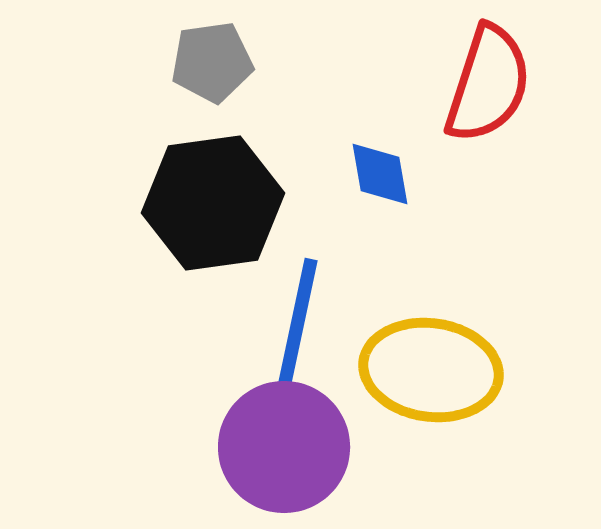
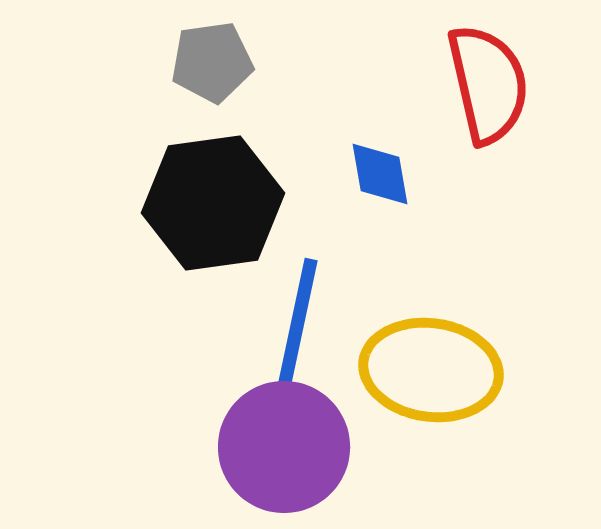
red semicircle: rotated 31 degrees counterclockwise
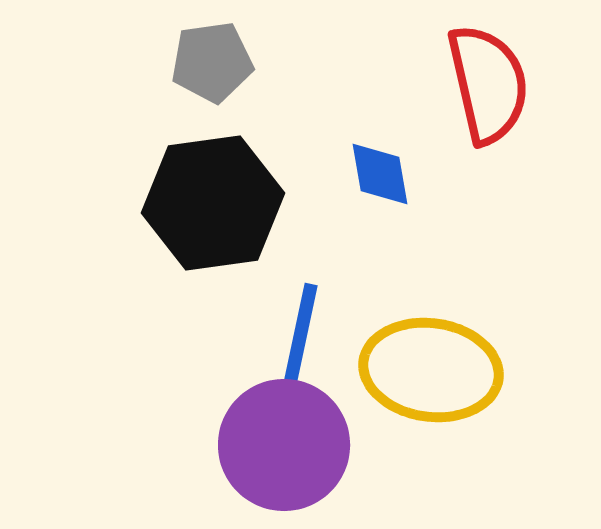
blue line: moved 25 px down
purple circle: moved 2 px up
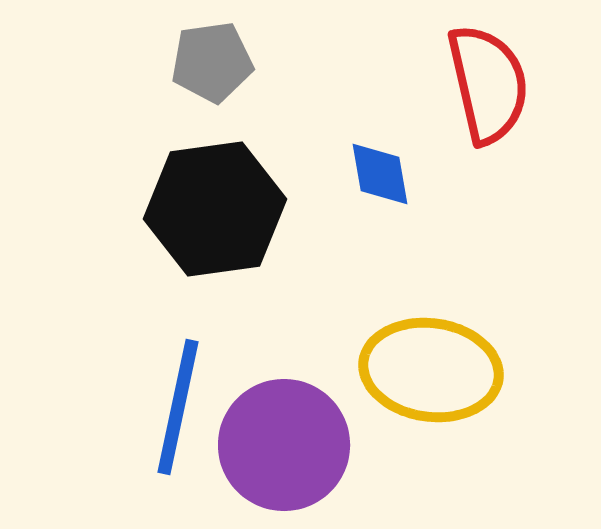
black hexagon: moved 2 px right, 6 px down
blue line: moved 119 px left, 56 px down
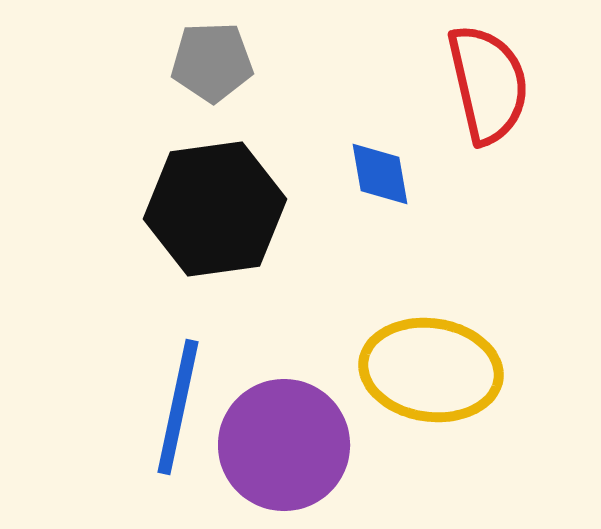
gray pentagon: rotated 6 degrees clockwise
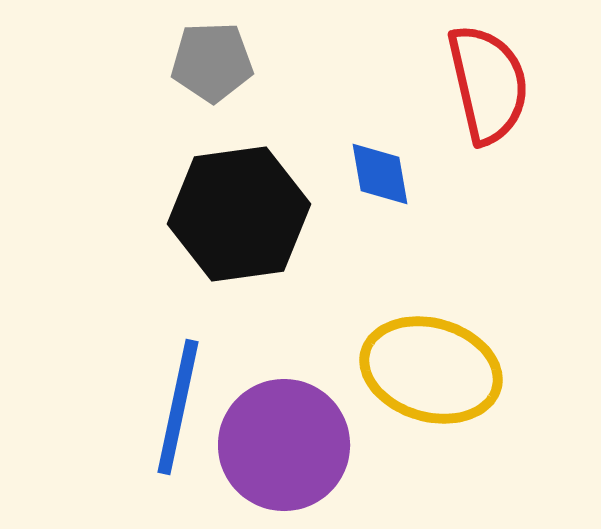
black hexagon: moved 24 px right, 5 px down
yellow ellipse: rotated 8 degrees clockwise
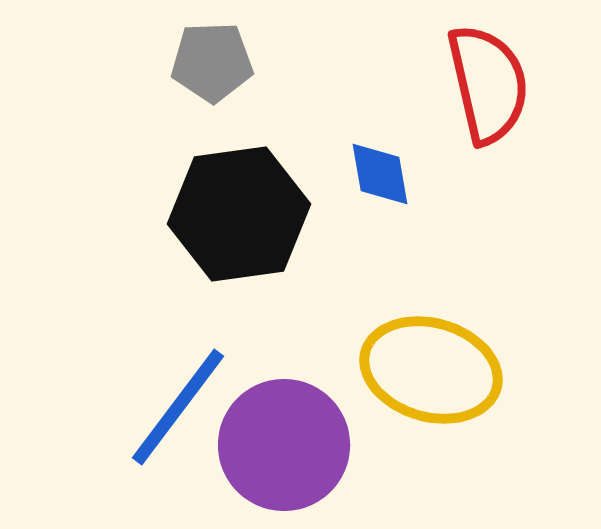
blue line: rotated 25 degrees clockwise
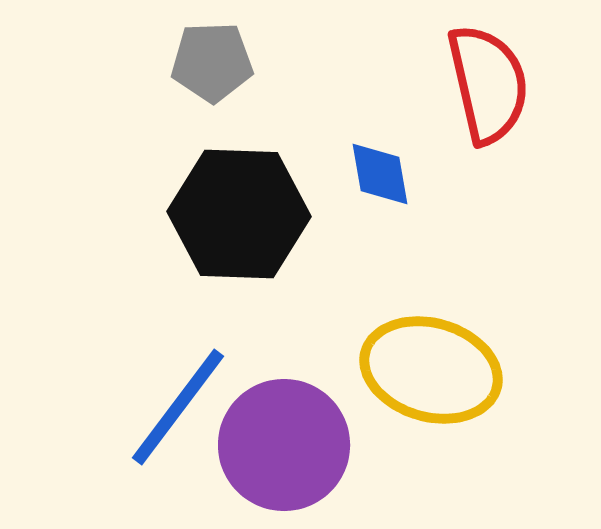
black hexagon: rotated 10 degrees clockwise
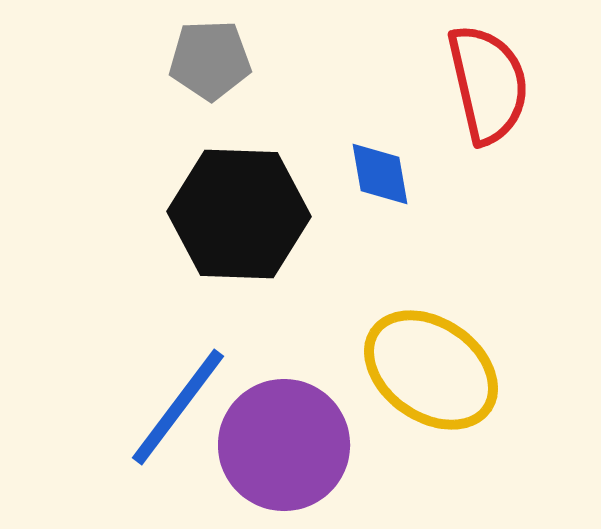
gray pentagon: moved 2 px left, 2 px up
yellow ellipse: rotated 19 degrees clockwise
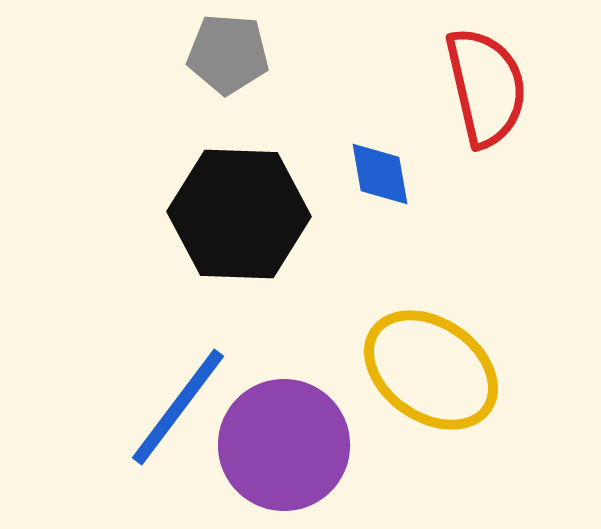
gray pentagon: moved 18 px right, 6 px up; rotated 6 degrees clockwise
red semicircle: moved 2 px left, 3 px down
